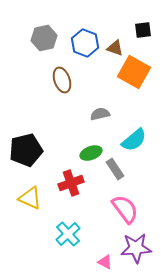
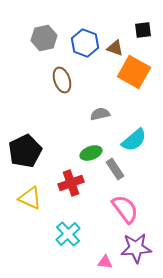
black pentagon: moved 1 px left, 1 px down; rotated 12 degrees counterclockwise
pink triangle: rotated 21 degrees counterclockwise
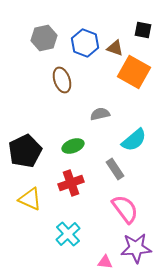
black square: rotated 18 degrees clockwise
green ellipse: moved 18 px left, 7 px up
yellow triangle: moved 1 px down
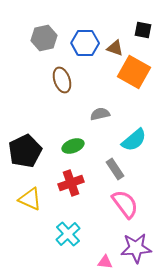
blue hexagon: rotated 20 degrees counterclockwise
pink semicircle: moved 5 px up
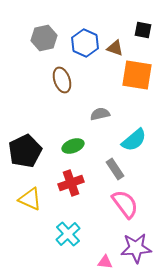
blue hexagon: rotated 24 degrees clockwise
orange square: moved 3 px right, 3 px down; rotated 20 degrees counterclockwise
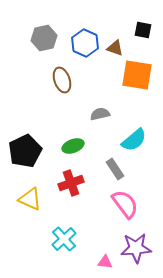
cyan cross: moved 4 px left, 5 px down
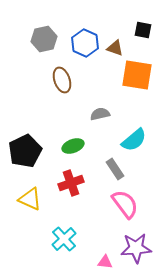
gray hexagon: moved 1 px down
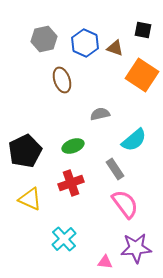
orange square: moved 5 px right; rotated 24 degrees clockwise
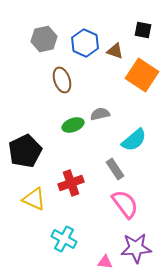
brown triangle: moved 3 px down
green ellipse: moved 21 px up
yellow triangle: moved 4 px right
cyan cross: rotated 20 degrees counterclockwise
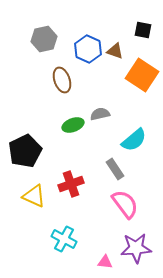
blue hexagon: moved 3 px right, 6 px down
red cross: moved 1 px down
yellow triangle: moved 3 px up
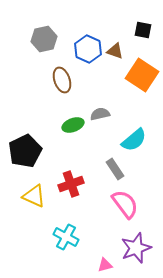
cyan cross: moved 2 px right, 2 px up
purple star: rotated 16 degrees counterclockwise
pink triangle: moved 3 px down; rotated 21 degrees counterclockwise
